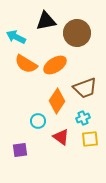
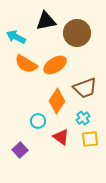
cyan cross: rotated 16 degrees counterclockwise
purple square: rotated 35 degrees counterclockwise
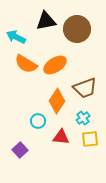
brown circle: moved 4 px up
red triangle: rotated 30 degrees counterclockwise
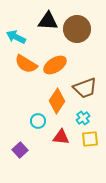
black triangle: moved 2 px right; rotated 15 degrees clockwise
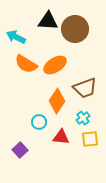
brown circle: moved 2 px left
cyan circle: moved 1 px right, 1 px down
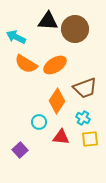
cyan cross: rotated 24 degrees counterclockwise
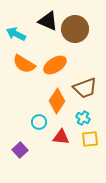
black triangle: rotated 20 degrees clockwise
cyan arrow: moved 3 px up
orange semicircle: moved 2 px left
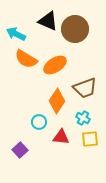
orange semicircle: moved 2 px right, 5 px up
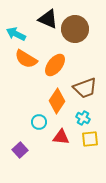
black triangle: moved 2 px up
orange ellipse: rotated 20 degrees counterclockwise
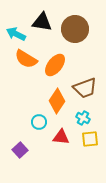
black triangle: moved 6 px left, 3 px down; rotated 15 degrees counterclockwise
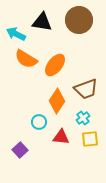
brown circle: moved 4 px right, 9 px up
brown trapezoid: moved 1 px right, 1 px down
cyan cross: rotated 24 degrees clockwise
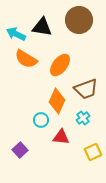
black triangle: moved 5 px down
orange ellipse: moved 5 px right
orange diamond: rotated 10 degrees counterclockwise
cyan circle: moved 2 px right, 2 px up
yellow square: moved 3 px right, 13 px down; rotated 18 degrees counterclockwise
